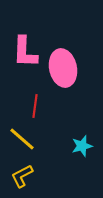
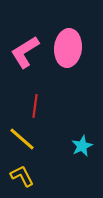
pink L-shape: rotated 56 degrees clockwise
pink ellipse: moved 5 px right, 20 px up; rotated 18 degrees clockwise
cyan star: rotated 10 degrees counterclockwise
yellow L-shape: rotated 90 degrees clockwise
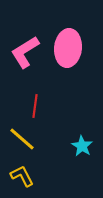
cyan star: rotated 15 degrees counterclockwise
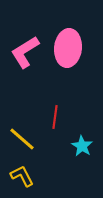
red line: moved 20 px right, 11 px down
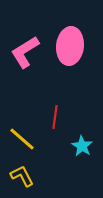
pink ellipse: moved 2 px right, 2 px up
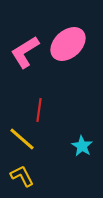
pink ellipse: moved 2 px left, 2 px up; rotated 42 degrees clockwise
red line: moved 16 px left, 7 px up
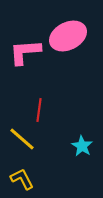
pink ellipse: moved 8 px up; rotated 15 degrees clockwise
pink L-shape: rotated 28 degrees clockwise
yellow L-shape: moved 3 px down
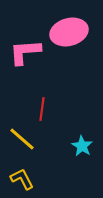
pink ellipse: moved 1 px right, 4 px up; rotated 12 degrees clockwise
red line: moved 3 px right, 1 px up
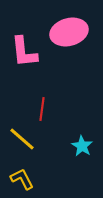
pink L-shape: moved 1 px left; rotated 92 degrees counterclockwise
